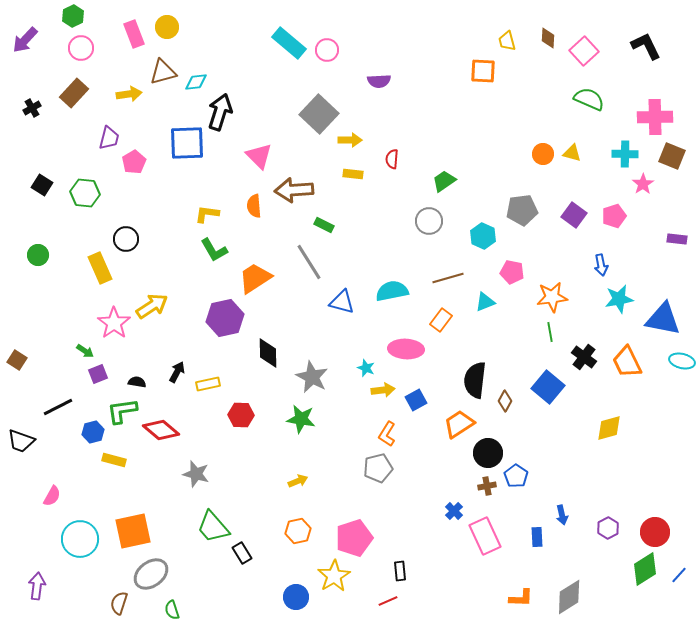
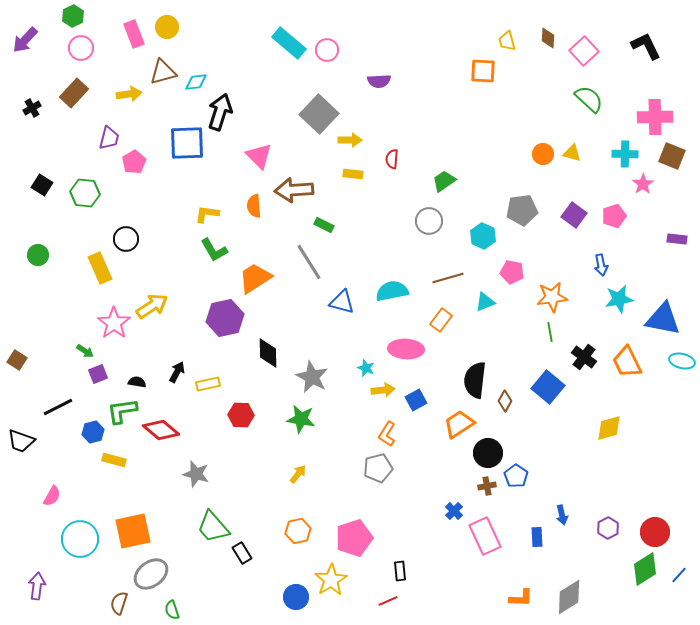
green semicircle at (589, 99): rotated 20 degrees clockwise
yellow arrow at (298, 481): moved 7 px up; rotated 30 degrees counterclockwise
yellow star at (334, 576): moved 3 px left, 4 px down
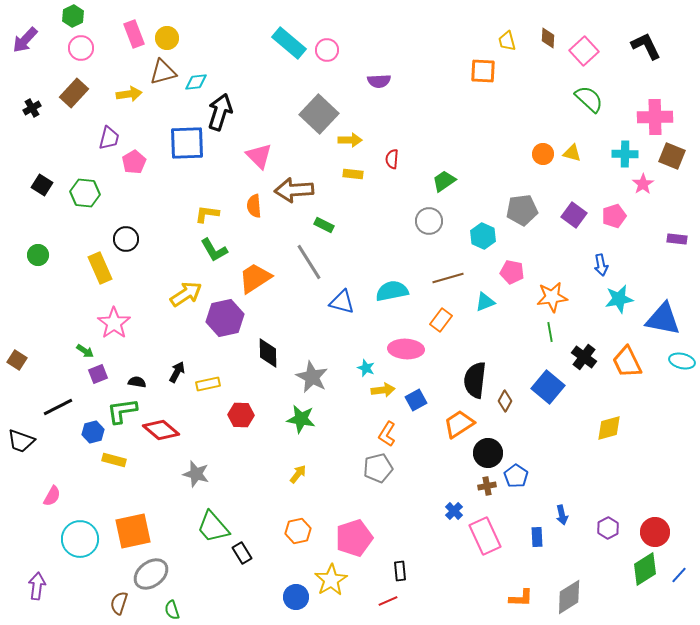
yellow circle at (167, 27): moved 11 px down
yellow arrow at (152, 306): moved 34 px right, 12 px up
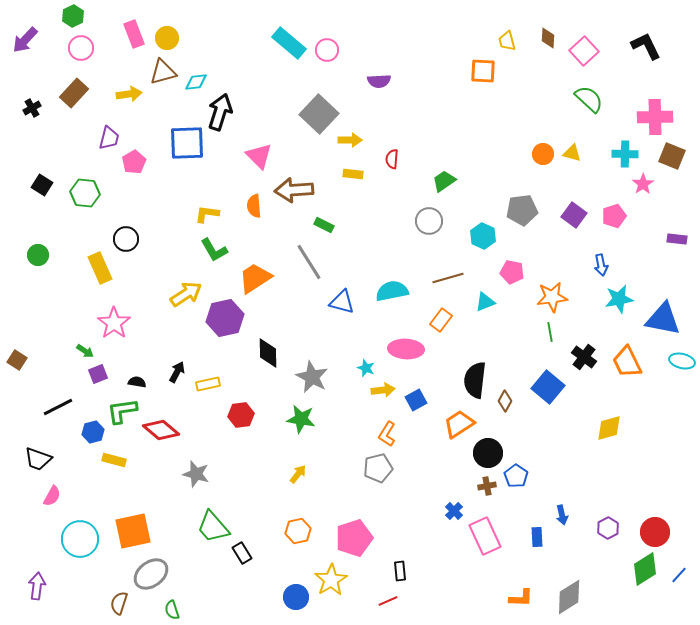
red hexagon at (241, 415): rotated 10 degrees counterclockwise
black trapezoid at (21, 441): moved 17 px right, 18 px down
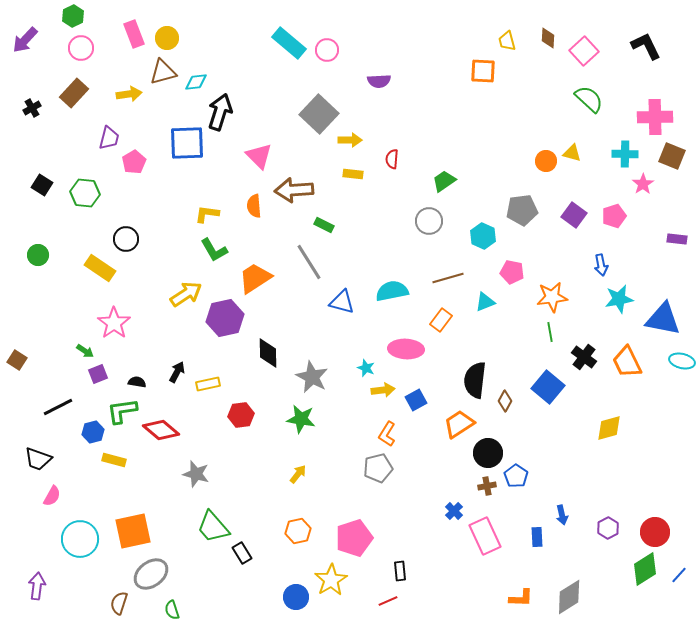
orange circle at (543, 154): moved 3 px right, 7 px down
yellow rectangle at (100, 268): rotated 32 degrees counterclockwise
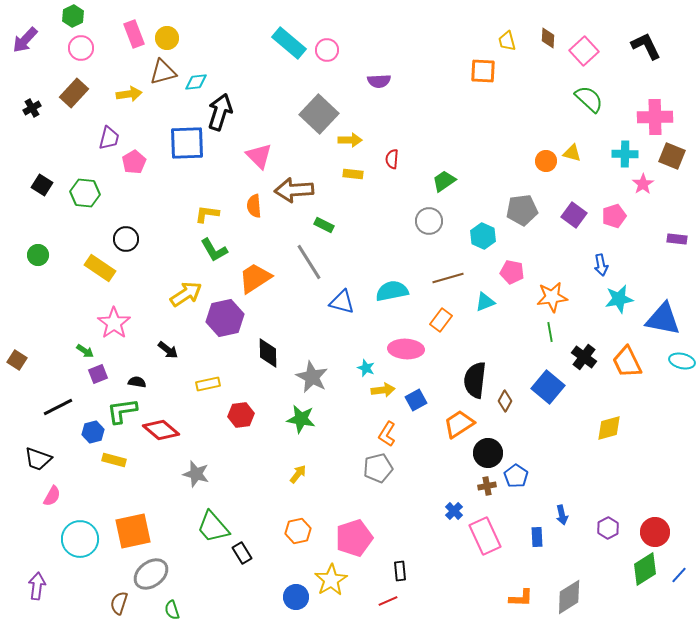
black arrow at (177, 372): moved 9 px left, 22 px up; rotated 100 degrees clockwise
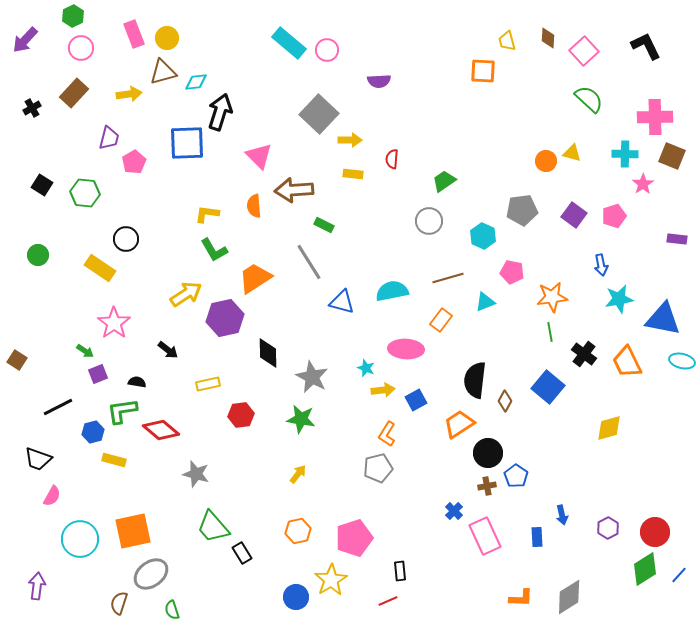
black cross at (584, 357): moved 3 px up
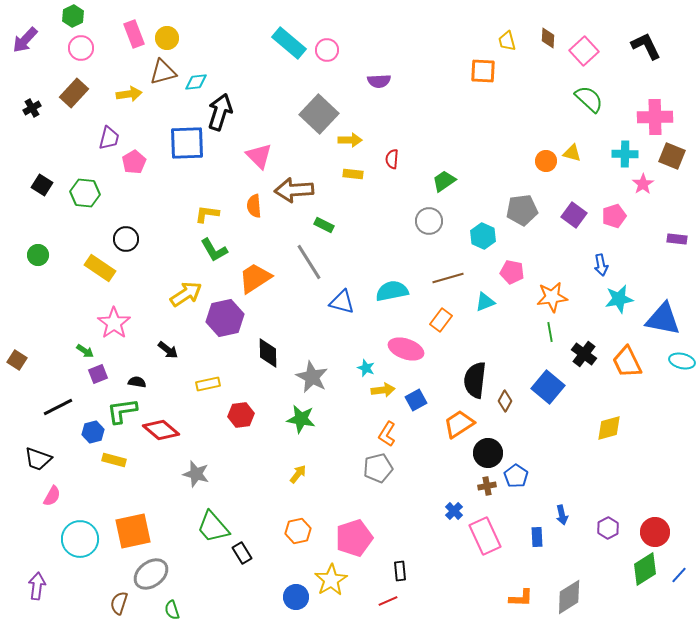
pink ellipse at (406, 349): rotated 16 degrees clockwise
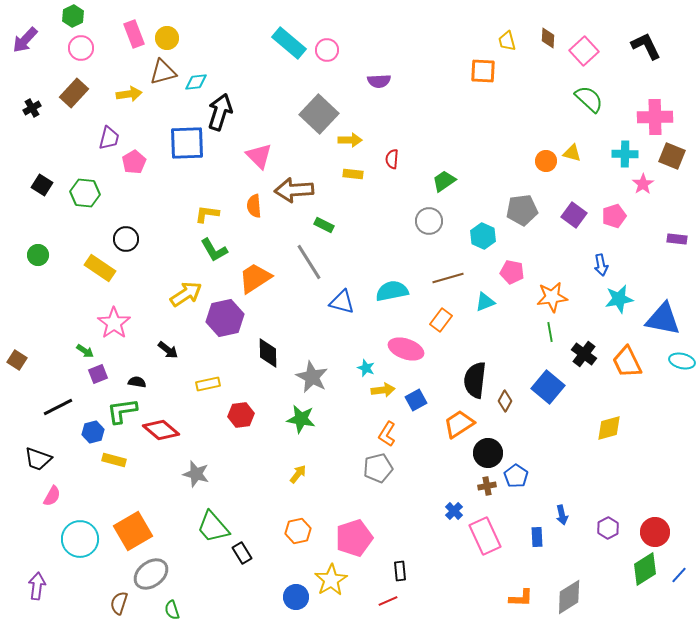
orange square at (133, 531): rotated 18 degrees counterclockwise
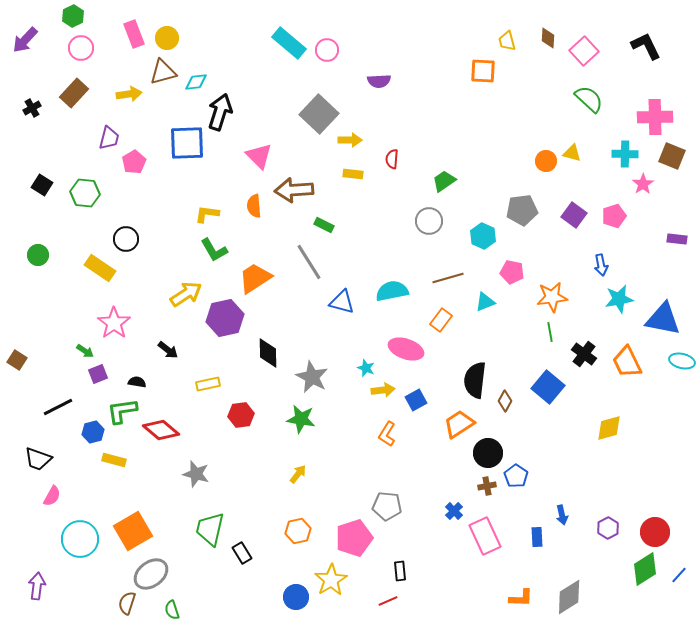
gray pentagon at (378, 468): moved 9 px right, 38 px down; rotated 20 degrees clockwise
green trapezoid at (213, 527): moved 3 px left, 2 px down; rotated 54 degrees clockwise
brown semicircle at (119, 603): moved 8 px right
